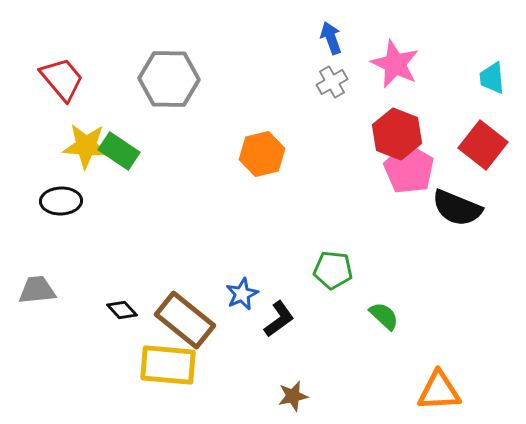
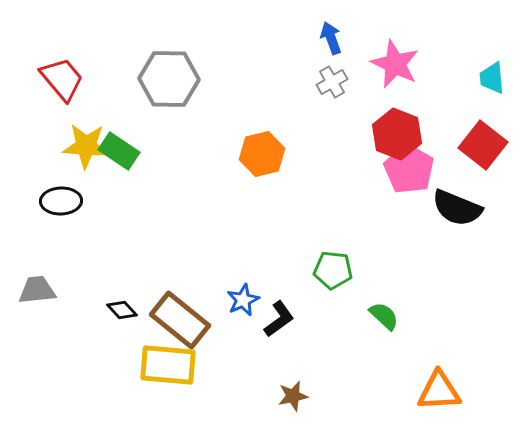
blue star: moved 1 px right, 6 px down
brown rectangle: moved 5 px left
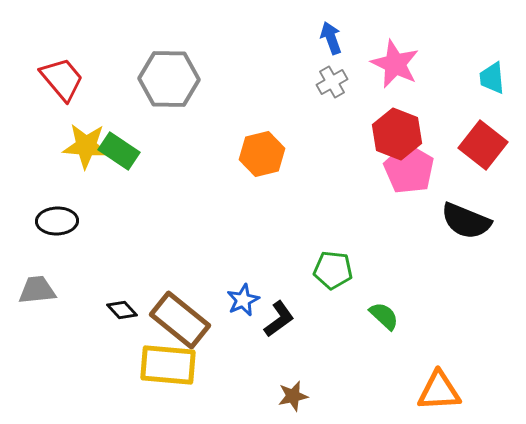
black ellipse: moved 4 px left, 20 px down
black semicircle: moved 9 px right, 13 px down
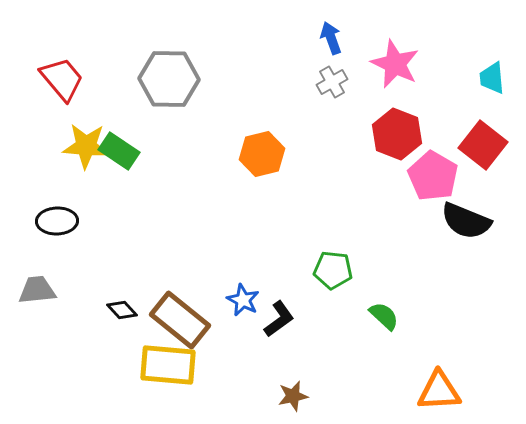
pink pentagon: moved 24 px right, 7 px down
blue star: rotated 20 degrees counterclockwise
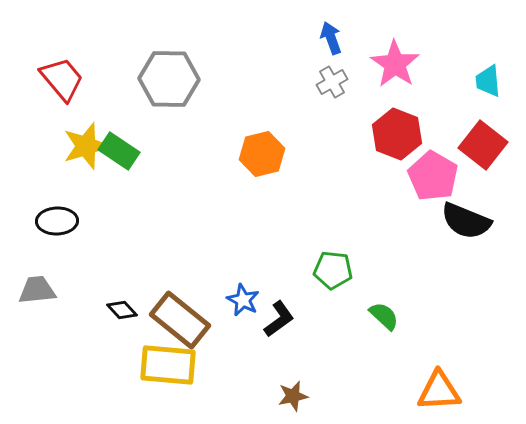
pink star: rotated 9 degrees clockwise
cyan trapezoid: moved 4 px left, 3 px down
yellow star: rotated 21 degrees counterclockwise
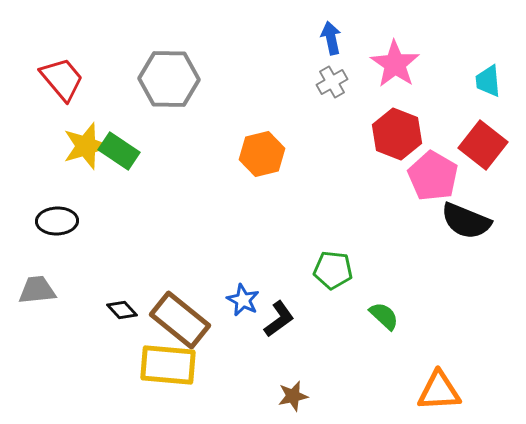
blue arrow: rotated 8 degrees clockwise
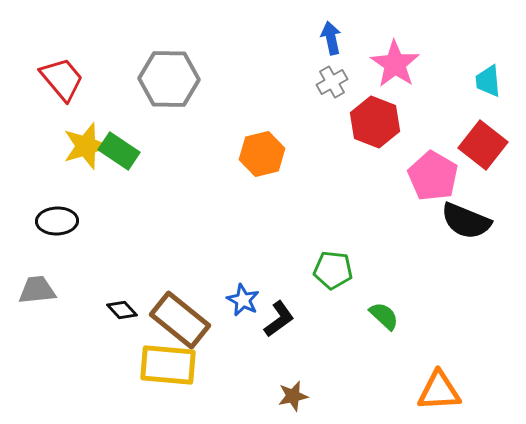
red hexagon: moved 22 px left, 12 px up
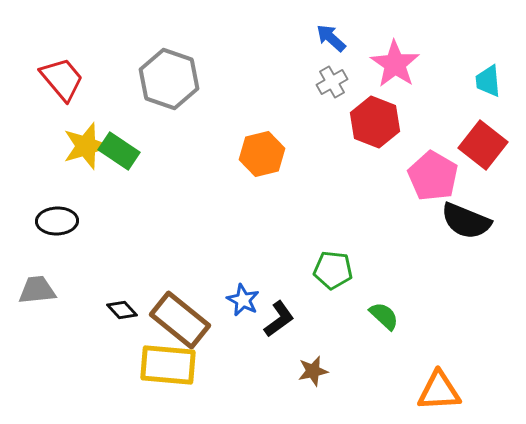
blue arrow: rotated 36 degrees counterclockwise
gray hexagon: rotated 18 degrees clockwise
brown star: moved 20 px right, 25 px up
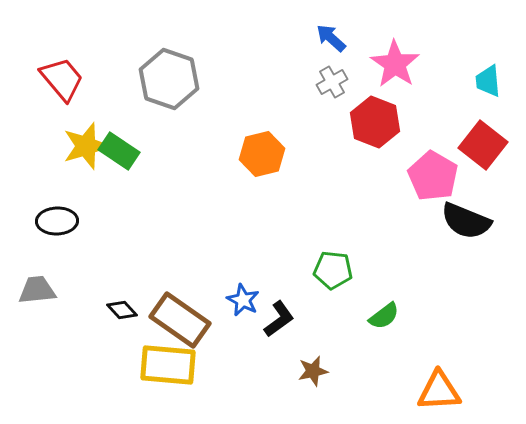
green semicircle: rotated 100 degrees clockwise
brown rectangle: rotated 4 degrees counterclockwise
